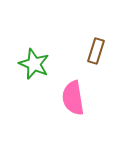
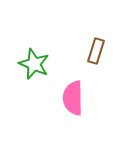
pink semicircle: rotated 8 degrees clockwise
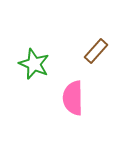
brown rectangle: rotated 25 degrees clockwise
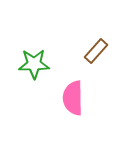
green star: rotated 24 degrees counterclockwise
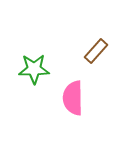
green star: moved 5 px down
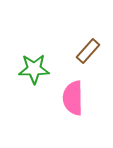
brown rectangle: moved 8 px left
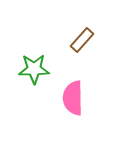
brown rectangle: moved 6 px left, 11 px up
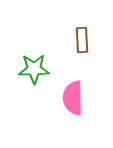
brown rectangle: rotated 45 degrees counterclockwise
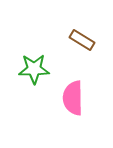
brown rectangle: rotated 55 degrees counterclockwise
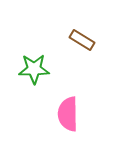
pink semicircle: moved 5 px left, 16 px down
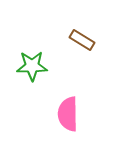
green star: moved 2 px left, 3 px up
